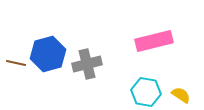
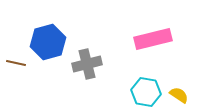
pink rectangle: moved 1 px left, 2 px up
blue hexagon: moved 12 px up
yellow semicircle: moved 2 px left
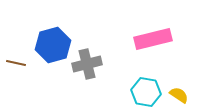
blue hexagon: moved 5 px right, 3 px down
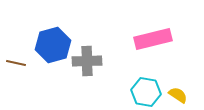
gray cross: moved 3 px up; rotated 12 degrees clockwise
yellow semicircle: moved 1 px left
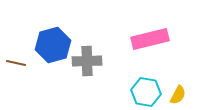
pink rectangle: moved 3 px left
yellow semicircle: rotated 84 degrees clockwise
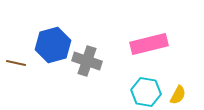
pink rectangle: moved 1 px left, 5 px down
gray cross: rotated 20 degrees clockwise
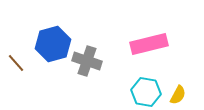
blue hexagon: moved 1 px up
brown line: rotated 36 degrees clockwise
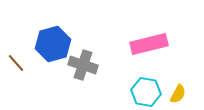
gray cross: moved 4 px left, 4 px down
yellow semicircle: moved 1 px up
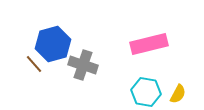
brown line: moved 18 px right, 1 px down
